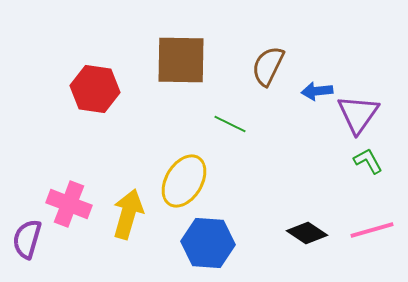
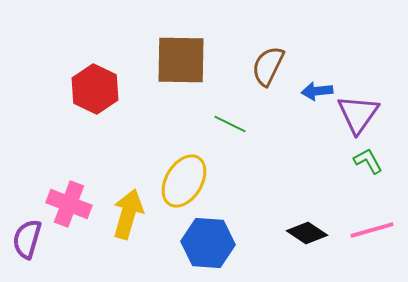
red hexagon: rotated 18 degrees clockwise
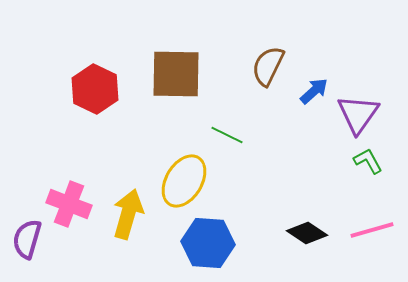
brown square: moved 5 px left, 14 px down
blue arrow: moved 3 px left; rotated 144 degrees clockwise
green line: moved 3 px left, 11 px down
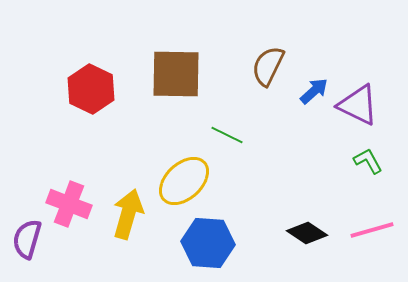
red hexagon: moved 4 px left
purple triangle: moved 9 px up; rotated 39 degrees counterclockwise
yellow ellipse: rotated 16 degrees clockwise
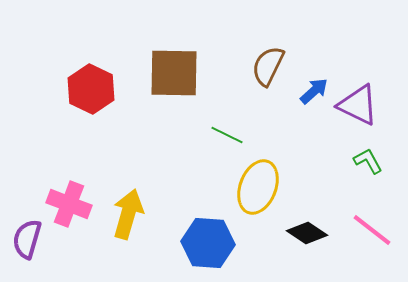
brown square: moved 2 px left, 1 px up
yellow ellipse: moved 74 px right, 6 px down; rotated 26 degrees counterclockwise
pink line: rotated 54 degrees clockwise
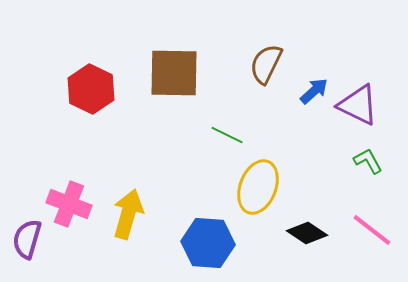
brown semicircle: moved 2 px left, 2 px up
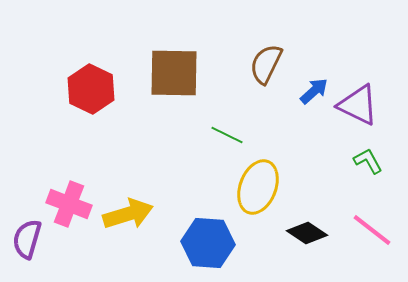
yellow arrow: rotated 57 degrees clockwise
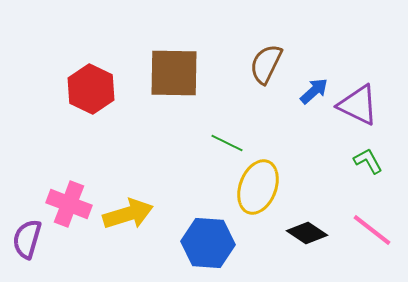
green line: moved 8 px down
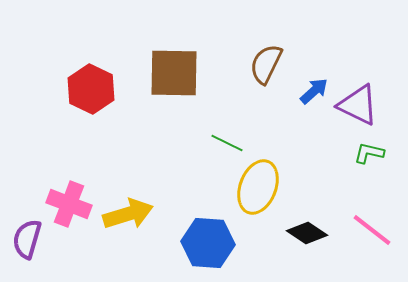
green L-shape: moved 1 px right, 8 px up; rotated 48 degrees counterclockwise
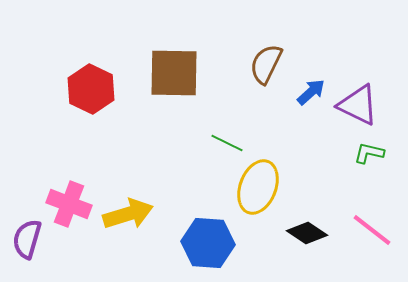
blue arrow: moved 3 px left, 1 px down
